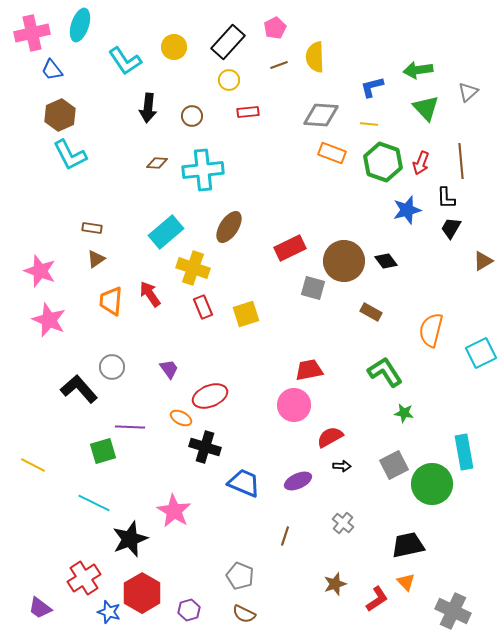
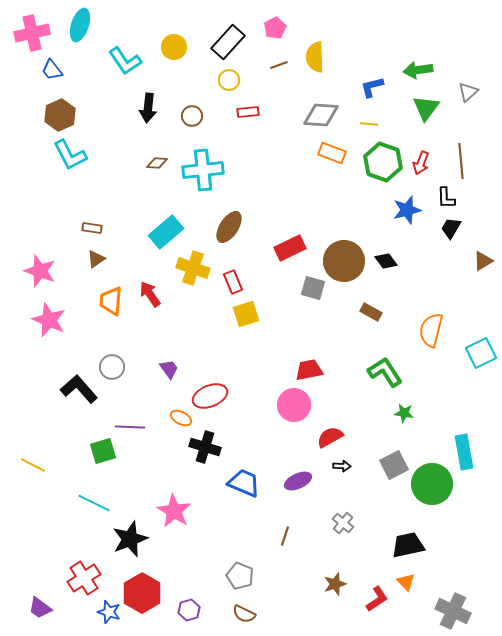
green triangle at (426, 108): rotated 20 degrees clockwise
red rectangle at (203, 307): moved 30 px right, 25 px up
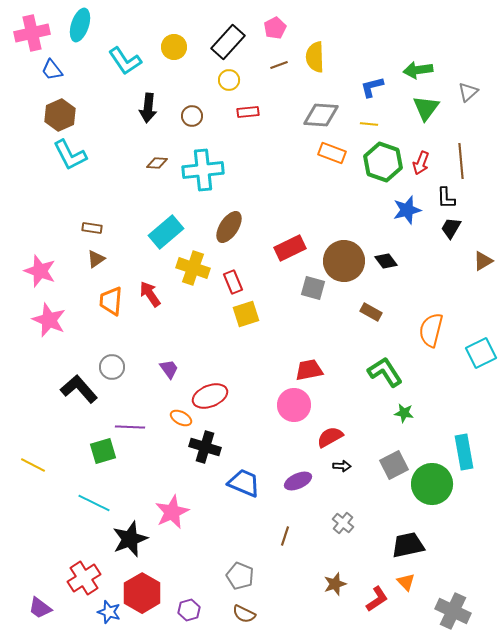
pink star at (174, 511): moved 2 px left, 1 px down; rotated 16 degrees clockwise
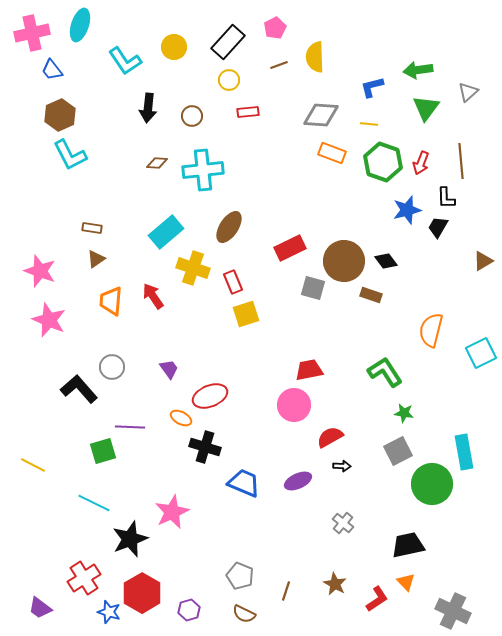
black trapezoid at (451, 228): moved 13 px left, 1 px up
red arrow at (150, 294): moved 3 px right, 2 px down
brown rectangle at (371, 312): moved 17 px up; rotated 10 degrees counterclockwise
gray square at (394, 465): moved 4 px right, 14 px up
brown line at (285, 536): moved 1 px right, 55 px down
brown star at (335, 584): rotated 25 degrees counterclockwise
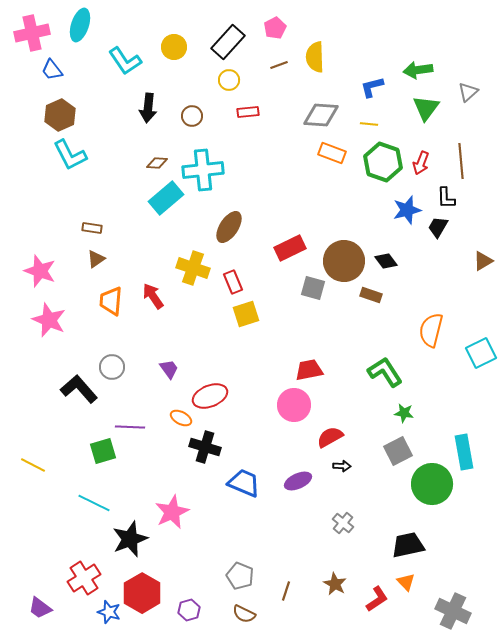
cyan rectangle at (166, 232): moved 34 px up
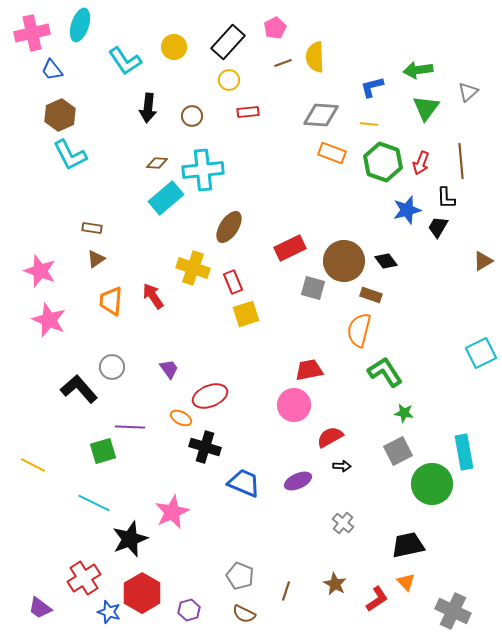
brown line at (279, 65): moved 4 px right, 2 px up
orange semicircle at (431, 330): moved 72 px left
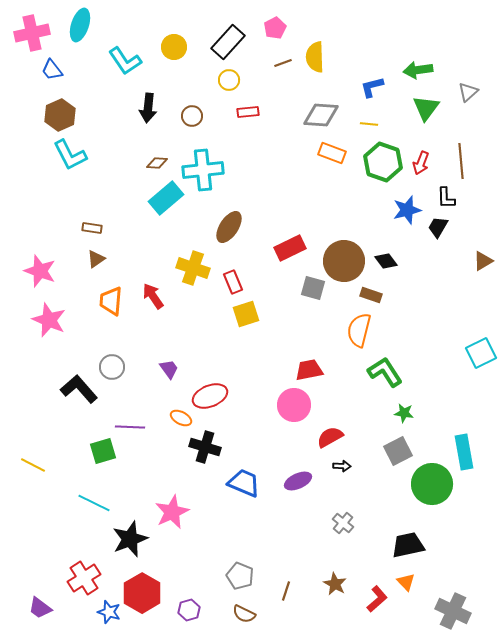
red L-shape at (377, 599): rotated 8 degrees counterclockwise
